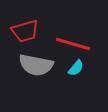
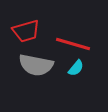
red trapezoid: moved 1 px right
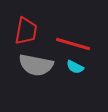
red trapezoid: rotated 64 degrees counterclockwise
cyan semicircle: moved 1 px left, 1 px up; rotated 78 degrees clockwise
